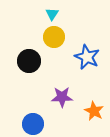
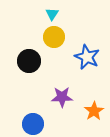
orange star: rotated 12 degrees clockwise
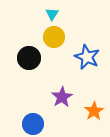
black circle: moved 3 px up
purple star: rotated 30 degrees counterclockwise
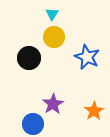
purple star: moved 9 px left, 7 px down
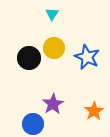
yellow circle: moved 11 px down
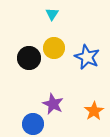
purple star: rotated 15 degrees counterclockwise
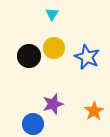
black circle: moved 2 px up
purple star: rotated 30 degrees clockwise
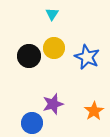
blue circle: moved 1 px left, 1 px up
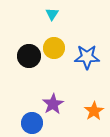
blue star: rotated 25 degrees counterclockwise
purple star: rotated 15 degrees counterclockwise
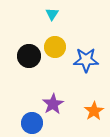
yellow circle: moved 1 px right, 1 px up
blue star: moved 1 px left, 3 px down
